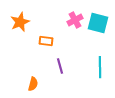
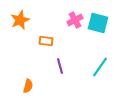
orange star: moved 2 px up
cyan line: rotated 35 degrees clockwise
orange semicircle: moved 5 px left, 2 px down
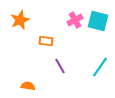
cyan square: moved 2 px up
purple line: rotated 14 degrees counterclockwise
orange semicircle: rotated 96 degrees counterclockwise
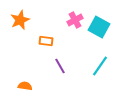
cyan square: moved 1 px right, 6 px down; rotated 15 degrees clockwise
cyan line: moved 1 px up
orange semicircle: moved 3 px left
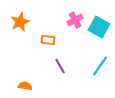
orange star: moved 2 px down
orange rectangle: moved 2 px right, 1 px up
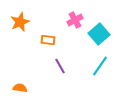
cyan square: moved 7 px down; rotated 20 degrees clockwise
orange semicircle: moved 5 px left, 2 px down
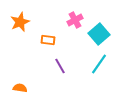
cyan line: moved 1 px left, 2 px up
